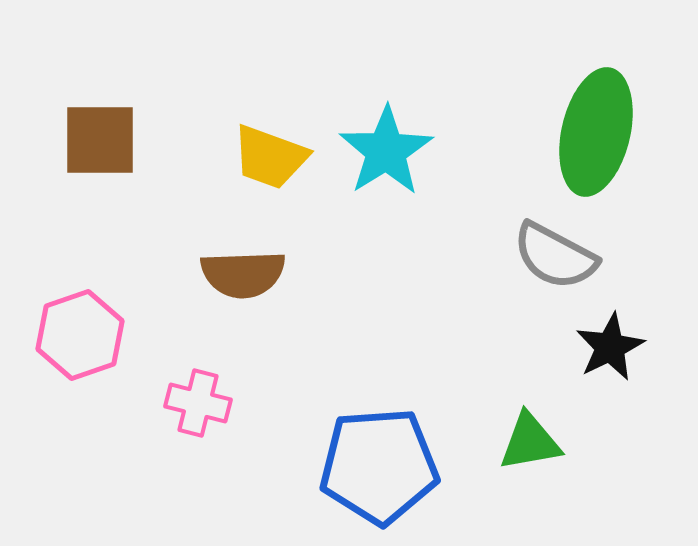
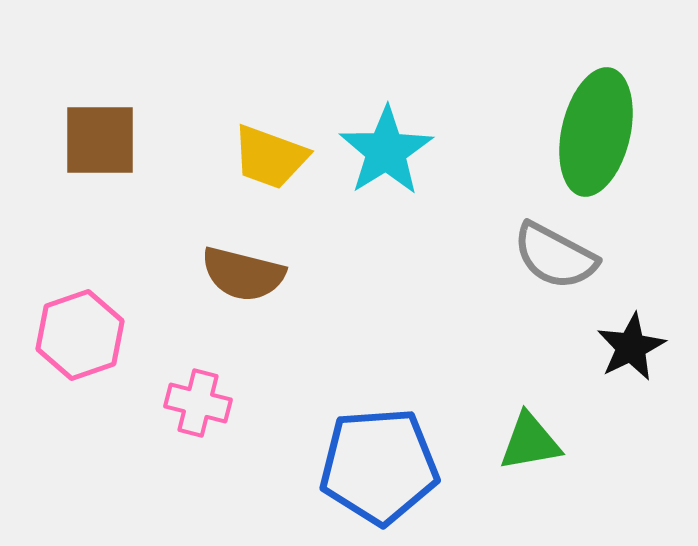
brown semicircle: rotated 16 degrees clockwise
black star: moved 21 px right
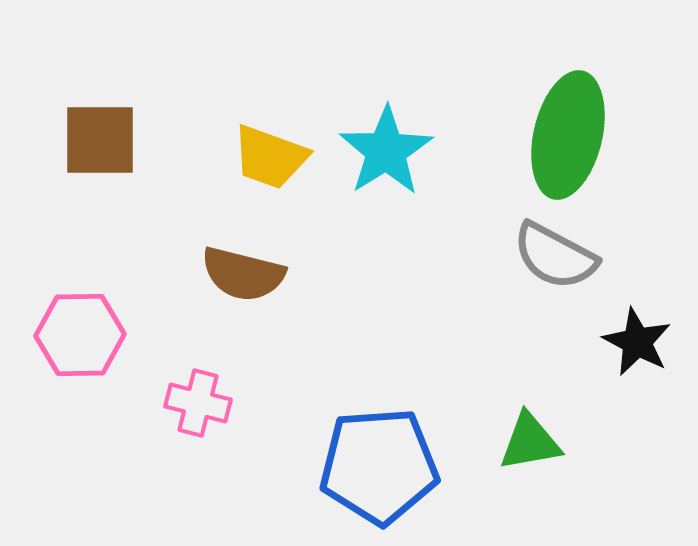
green ellipse: moved 28 px left, 3 px down
pink hexagon: rotated 18 degrees clockwise
black star: moved 6 px right, 5 px up; rotated 18 degrees counterclockwise
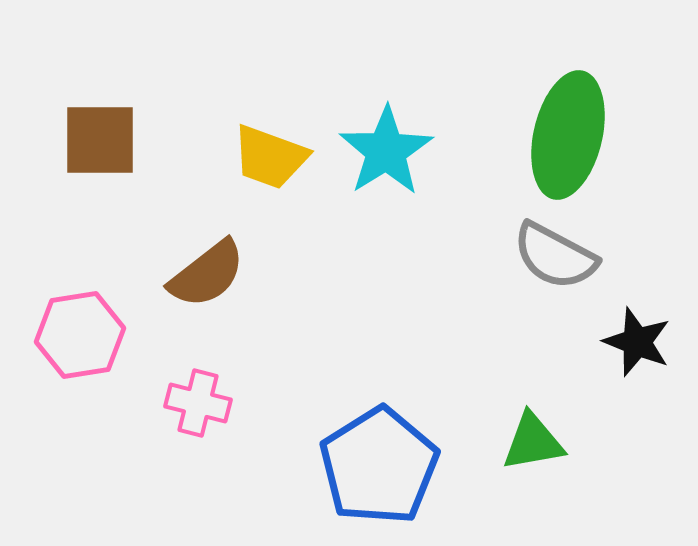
brown semicircle: moved 36 px left; rotated 52 degrees counterclockwise
pink hexagon: rotated 8 degrees counterclockwise
black star: rotated 6 degrees counterclockwise
green triangle: moved 3 px right
blue pentagon: rotated 28 degrees counterclockwise
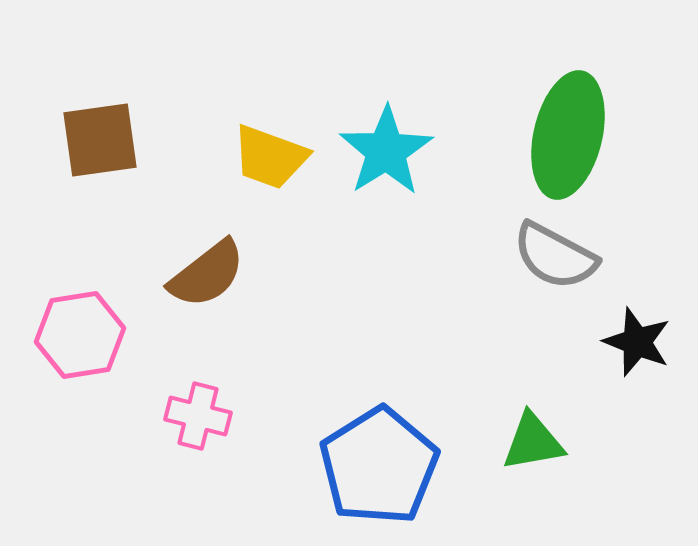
brown square: rotated 8 degrees counterclockwise
pink cross: moved 13 px down
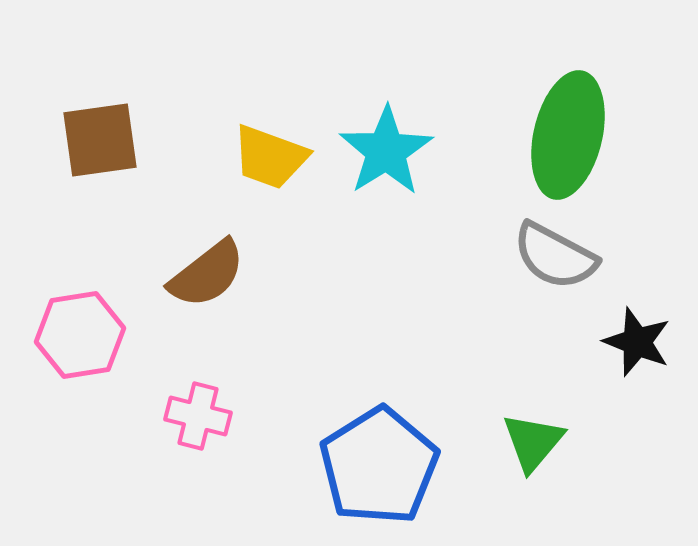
green triangle: rotated 40 degrees counterclockwise
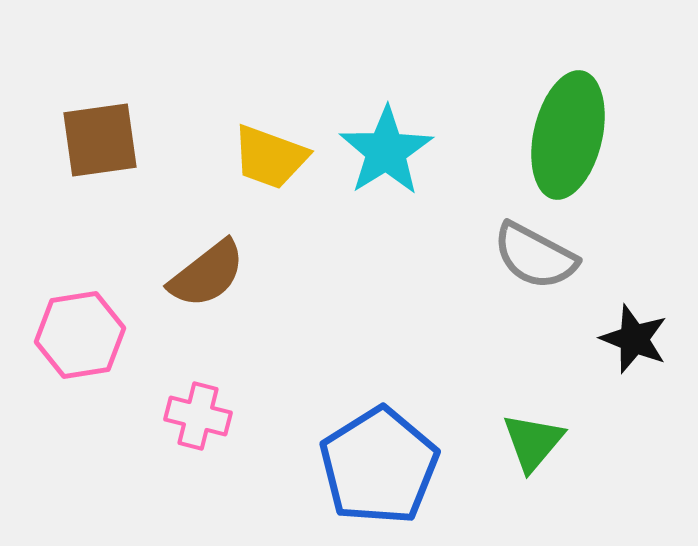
gray semicircle: moved 20 px left
black star: moved 3 px left, 3 px up
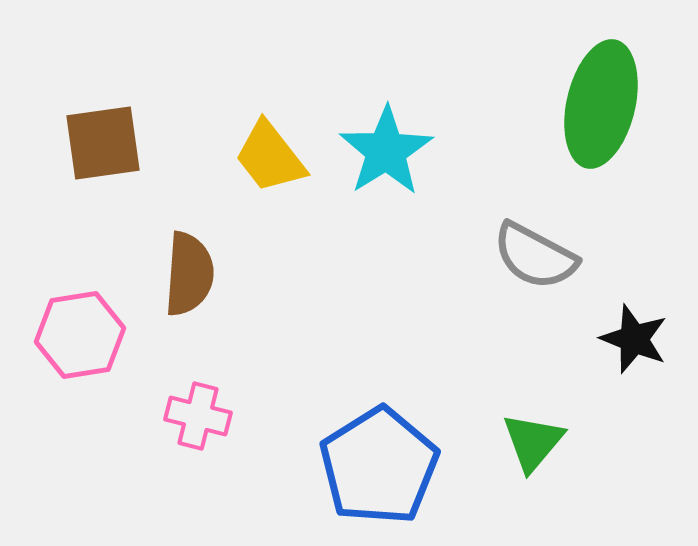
green ellipse: moved 33 px right, 31 px up
brown square: moved 3 px right, 3 px down
yellow trapezoid: rotated 32 degrees clockwise
brown semicircle: moved 18 px left; rotated 48 degrees counterclockwise
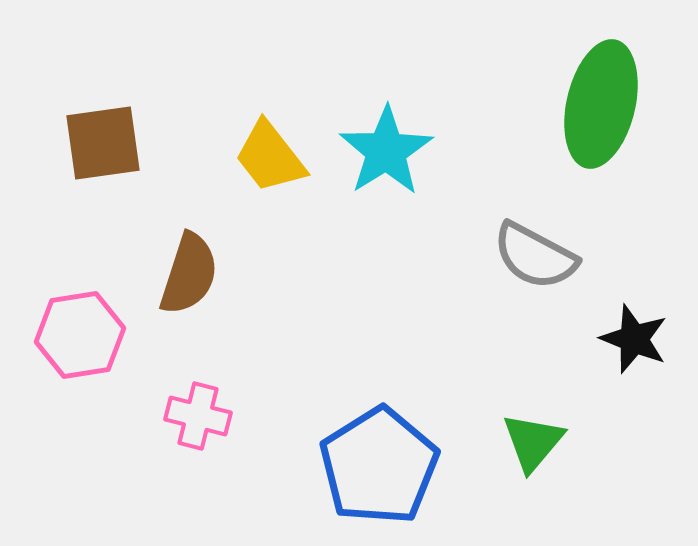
brown semicircle: rotated 14 degrees clockwise
